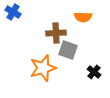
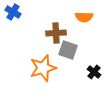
orange semicircle: moved 1 px right
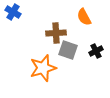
orange semicircle: rotated 60 degrees clockwise
black cross: moved 2 px right, 21 px up; rotated 24 degrees clockwise
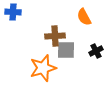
blue cross: rotated 28 degrees counterclockwise
brown cross: moved 1 px left, 3 px down
gray square: moved 2 px left; rotated 18 degrees counterclockwise
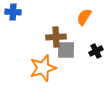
orange semicircle: rotated 60 degrees clockwise
brown cross: moved 1 px right, 1 px down
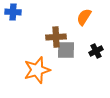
orange star: moved 6 px left, 2 px down
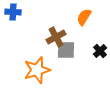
brown cross: rotated 24 degrees counterclockwise
black cross: moved 4 px right; rotated 16 degrees counterclockwise
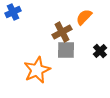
blue cross: rotated 28 degrees counterclockwise
orange semicircle: rotated 12 degrees clockwise
brown cross: moved 6 px right, 5 px up
orange star: rotated 8 degrees counterclockwise
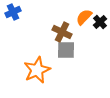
brown cross: rotated 36 degrees counterclockwise
black cross: moved 29 px up
